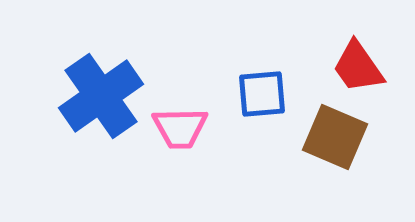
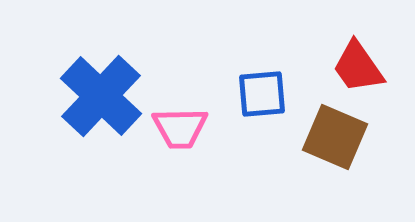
blue cross: rotated 12 degrees counterclockwise
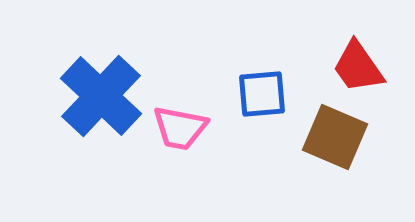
pink trapezoid: rotated 12 degrees clockwise
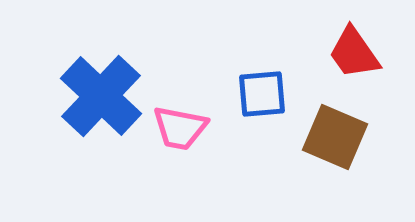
red trapezoid: moved 4 px left, 14 px up
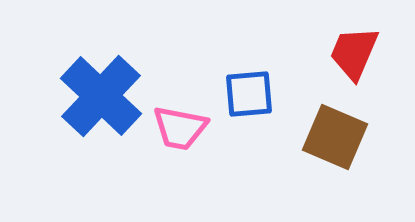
red trapezoid: rotated 58 degrees clockwise
blue square: moved 13 px left
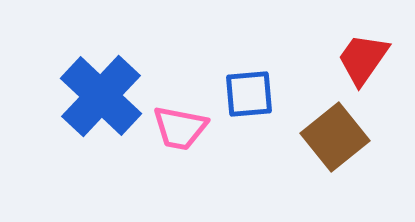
red trapezoid: moved 9 px right, 6 px down; rotated 12 degrees clockwise
brown square: rotated 28 degrees clockwise
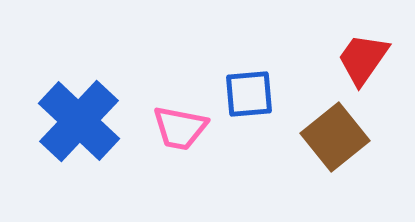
blue cross: moved 22 px left, 25 px down
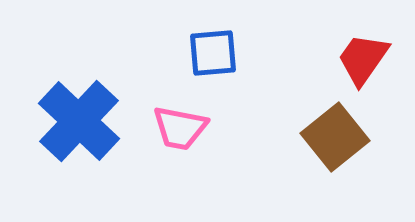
blue square: moved 36 px left, 41 px up
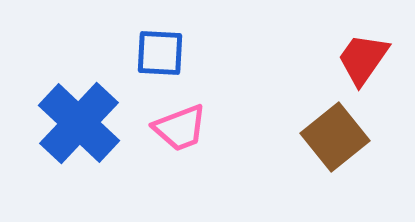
blue square: moved 53 px left; rotated 8 degrees clockwise
blue cross: moved 2 px down
pink trapezoid: rotated 32 degrees counterclockwise
